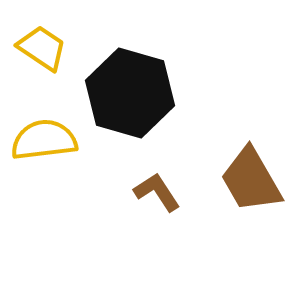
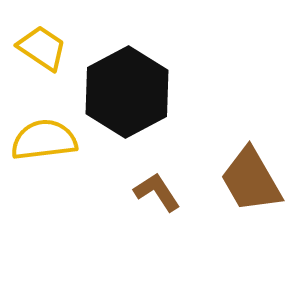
black hexagon: moved 3 px left, 1 px up; rotated 16 degrees clockwise
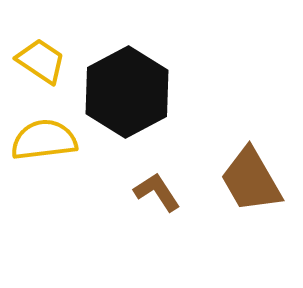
yellow trapezoid: moved 1 px left, 13 px down
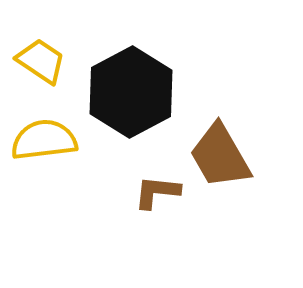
black hexagon: moved 4 px right
brown trapezoid: moved 31 px left, 24 px up
brown L-shape: rotated 51 degrees counterclockwise
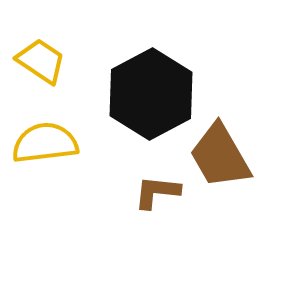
black hexagon: moved 20 px right, 2 px down
yellow semicircle: moved 1 px right, 3 px down
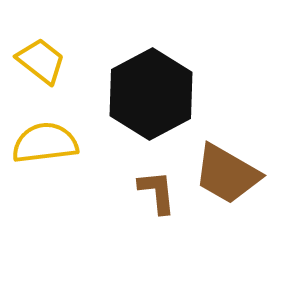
yellow trapezoid: rotated 4 degrees clockwise
brown trapezoid: moved 7 px right, 18 px down; rotated 30 degrees counterclockwise
brown L-shape: rotated 78 degrees clockwise
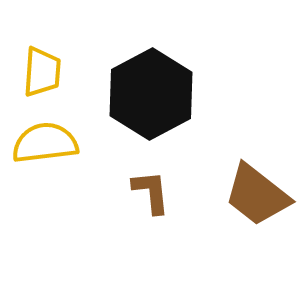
yellow trapezoid: moved 1 px right, 11 px down; rotated 56 degrees clockwise
brown trapezoid: moved 30 px right, 21 px down; rotated 8 degrees clockwise
brown L-shape: moved 6 px left
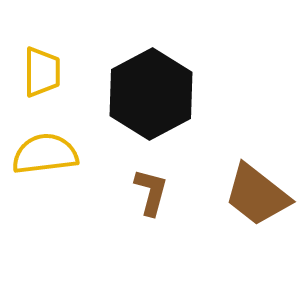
yellow trapezoid: rotated 4 degrees counterclockwise
yellow semicircle: moved 11 px down
brown L-shape: rotated 21 degrees clockwise
